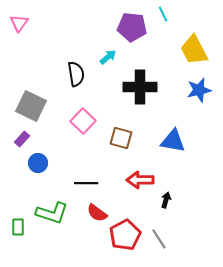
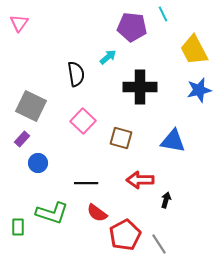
gray line: moved 5 px down
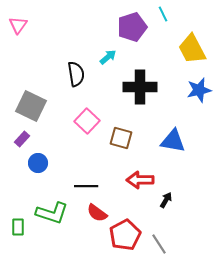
pink triangle: moved 1 px left, 2 px down
purple pentagon: rotated 24 degrees counterclockwise
yellow trapezoid: moved 2 px left, 1 px up
pink square: moved 4 px right
black line: moved 3 px down
black arrow: rotated 14 degrees clockwise
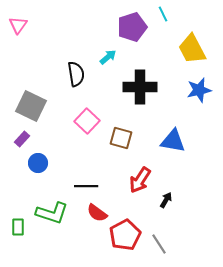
red arrow: rotated 56 degrees counterclockwise
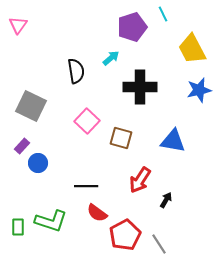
cyan arrow: moved 3 px right, 1 px down
black semicircle: moved 3 px up
purple rectangle: moved 7 px down
green L-shape: moved 1 px left, 8 px down
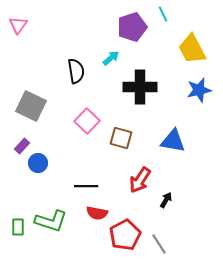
red semicircle: rotated 25 degrees counterclockwise
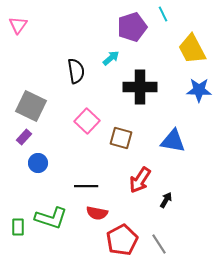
blue star: rotated 15 degrees clockwise
purple rectangle: moved 2 px right, 9 px up
green L-shape: moved 3 px up
red pentagon: moved 3 px left, 5 px down
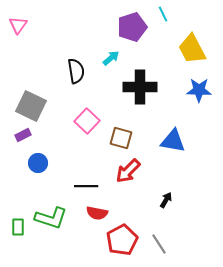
purple rectangle: moved 1 px left, 2 px up; rotated 21 degrees clockwise
red arrow: moved 12 px left, 9 px up; rotated 12 degrees clockwise
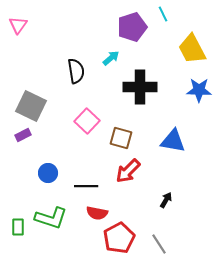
blue circle: moved 10 px right, 10 px down
red pentagon: moved 3 px left, 2 px up
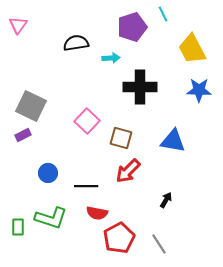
cyan arrow: rotated 36 degrees clockwise
black semicircle: moved 28 px up; rotated 90 degrees counterclockwise
